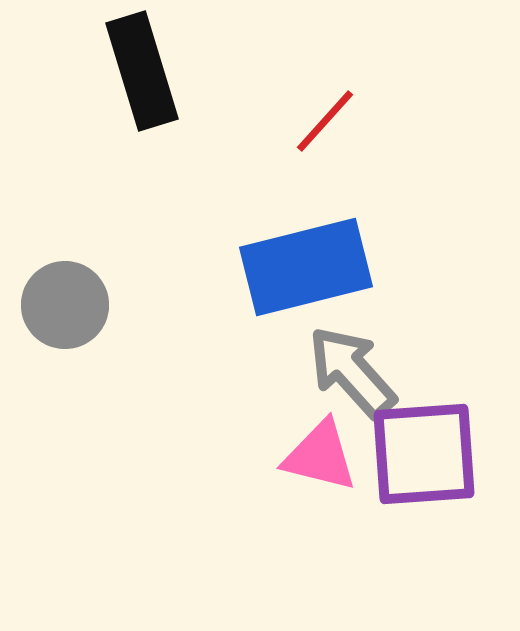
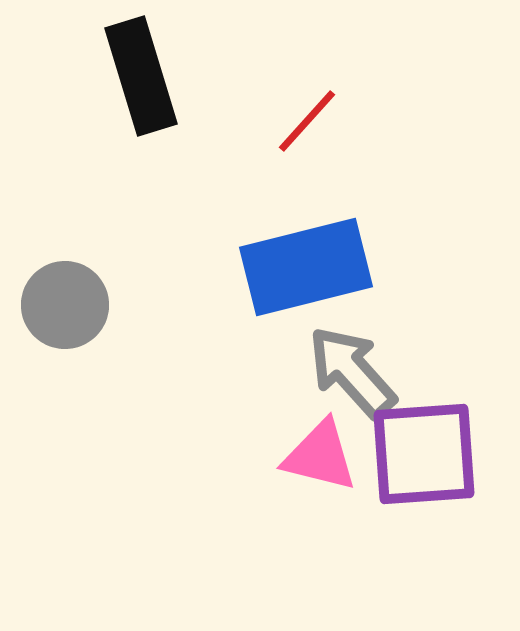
black rectangle: moved 1 px left, 5 px down
red line: moved 18 px left
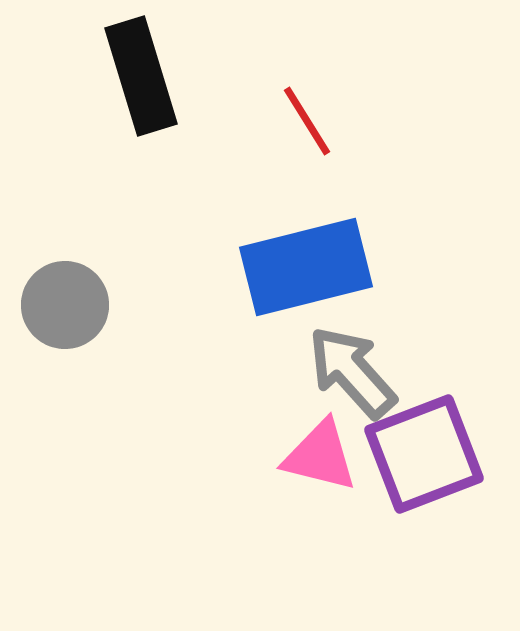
red line: rotated 74 degrees counterclockwise
purple square: rotated 17 degrees counterclockwise
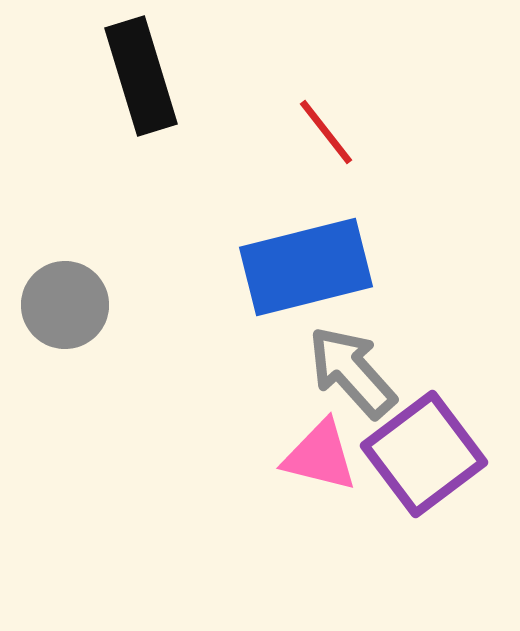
red line: moved 19 px right, 11 px down; rotated 6 degrees counterclockwise
purple square: rotated 16 degrees counterclockwise
